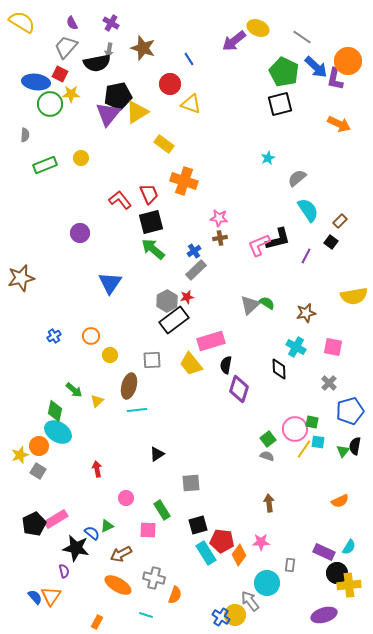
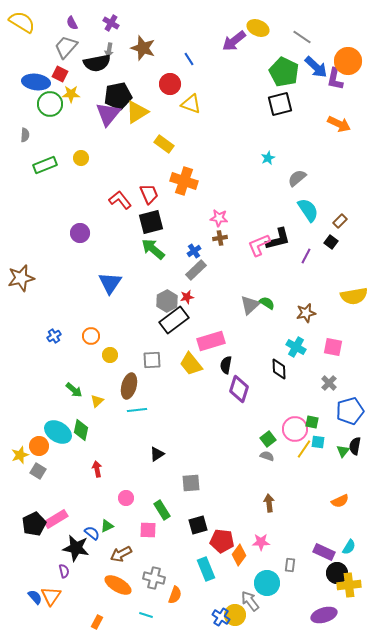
green diamond at (55, 411): moved 26 px right, 19 px down
cyan rectangle at (206, 553): moved 16 px down; rotated 10 degrees clockwise
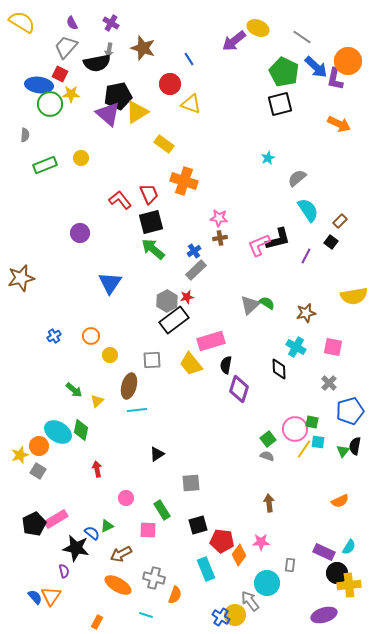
blue ellipse at (36, 82): moved 3 px right, 3 px down
purple triangle at (108, 114): rotated 28 degrees counterclockwise
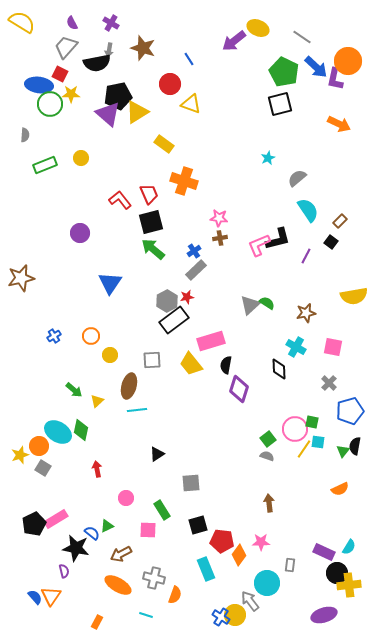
gray square at (38, 471): moved 5 px right, 3 px up
orange semicircle at (340, 501): moved 12 px up
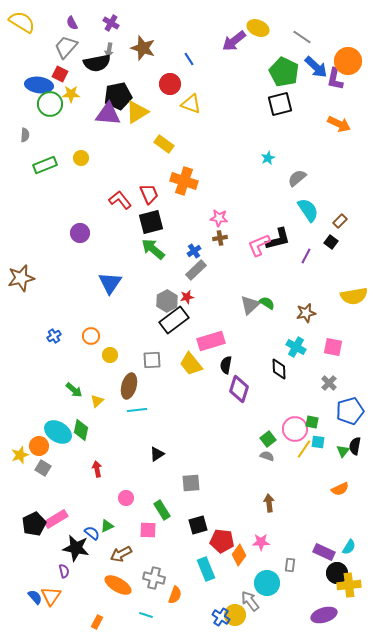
purple triangle at (108, 114): rotated 36 degrees counterclockwise
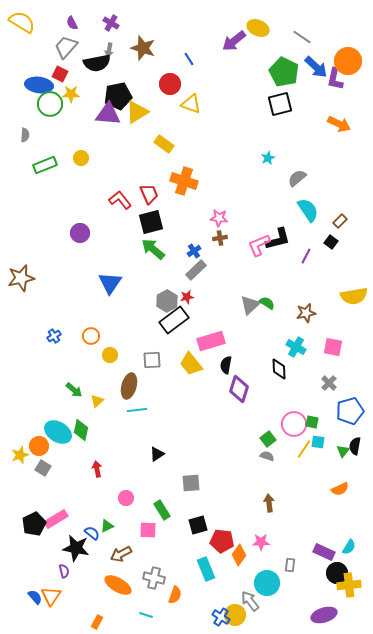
pink circle at (295, 429): moved 1 px left, 5 px up
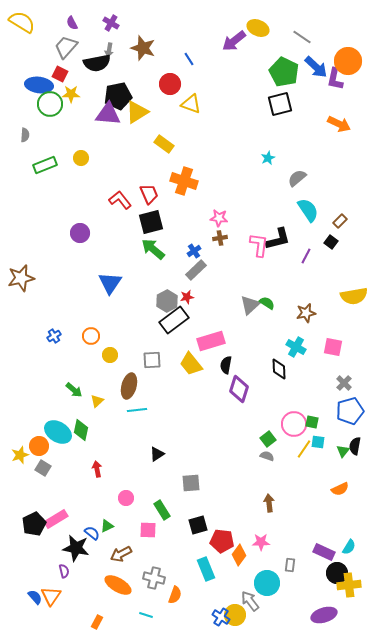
pink L-shape at (259, 245): rotated 120 degrees clockwise
gray cross at (329, 383): moved 15 px right
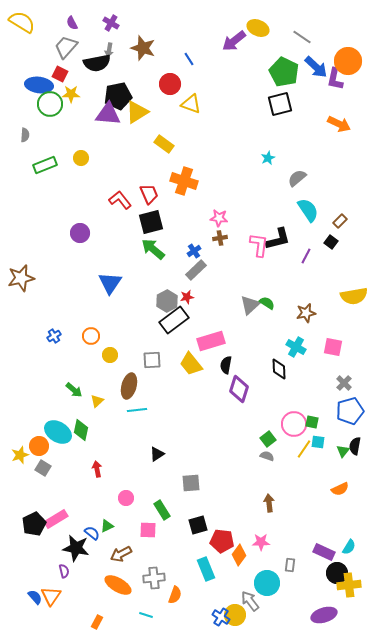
gray cross at (154, 578): rotated 20 degrees counterclockwise
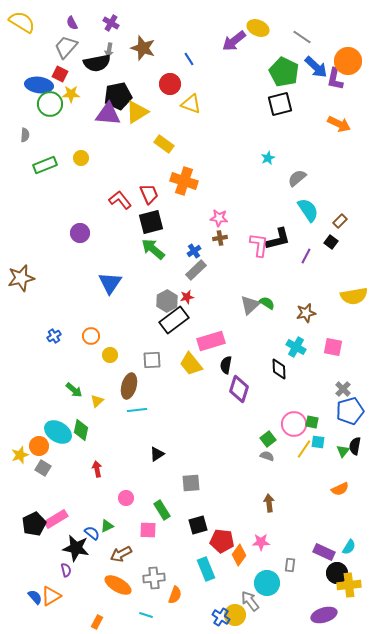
gray cross at (344, 383): moved 1 px left, 6 px down
purple semicircle at (64, 571): moved 2 px right, 1 px up
orange triangle at (51, 596): rotated 25 degrees clockwise
